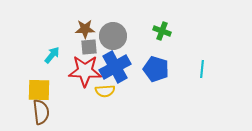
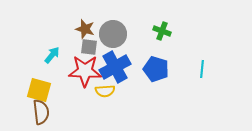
brown star: rotated 18 degrees clockwise
gray circle: moved 2 px up
gray square: rotated 12 degrees clockwise
yellow square: rotated 15 degrees clockwise
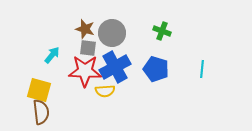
gray circle: moved 1 px left, 1 px up
gray square: moved 1 px left, 1 px down
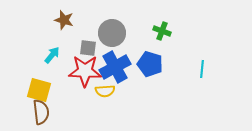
brown star: moved 21 px left, 9 px up
blue pentagon: moved 6 px left, 5 px up
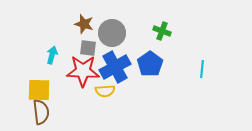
brown star: moved 20 px right, 4 px down
cyan arrow: rotated 24 degrees counterclockwise
blue pentagon: rotated 20 degrees clockwise
red star: moved 2 px left
yellow square: rotated 15 degrees counterclockwise
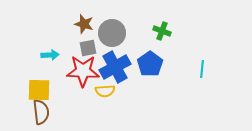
gray square: rotated 18 degrees counterclockwise
cyan arrow: moved 2 px left; rotated 72 degrees clockwise
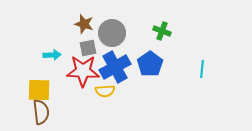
cyan arrow: moved 2 px right
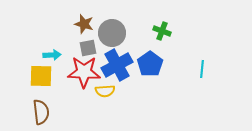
blue cross: moved 2 px right, 2 px up
red star: moved 1 px right, 1 px down
yellow square: moved 2 px right, 14 px up
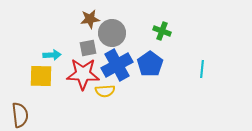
brown star: moved 6 px right, 5 px up; rotated 24 degrees counterclockwise
red star: moved 1 px left, 2 px down
brown semicircle: moved 21 px left, 3 px down
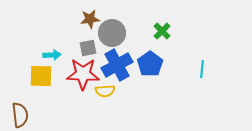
green cross: rotated 24 degrees clockwise
